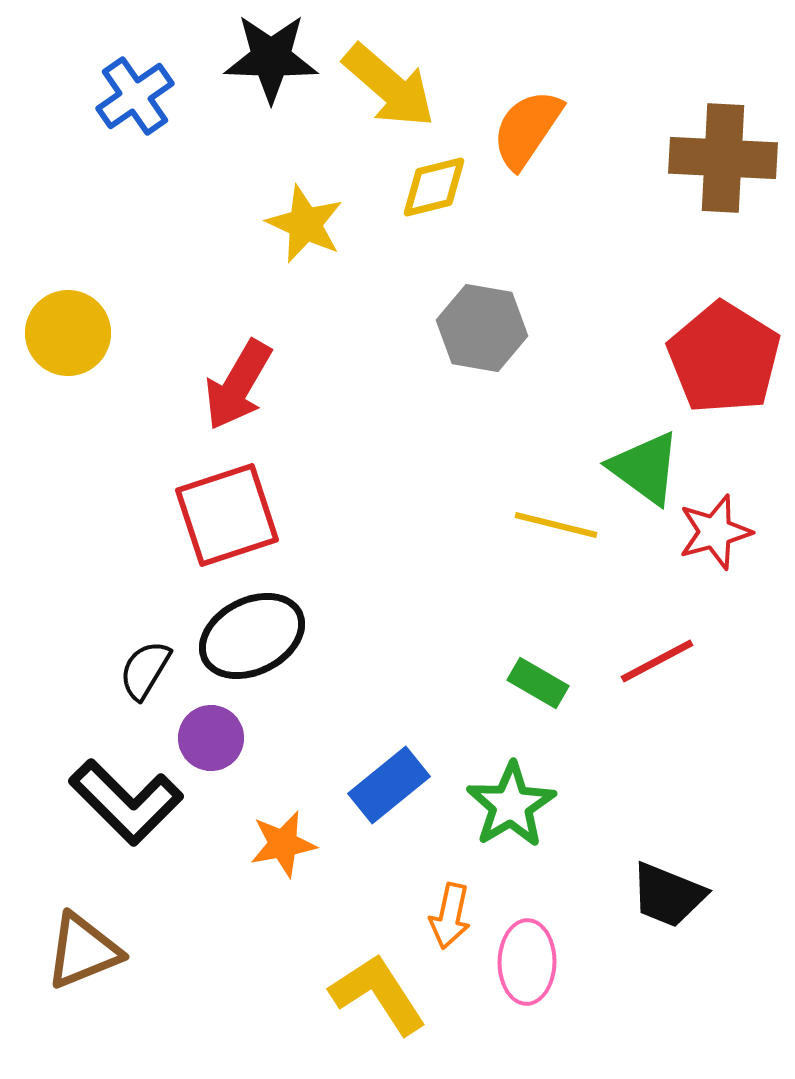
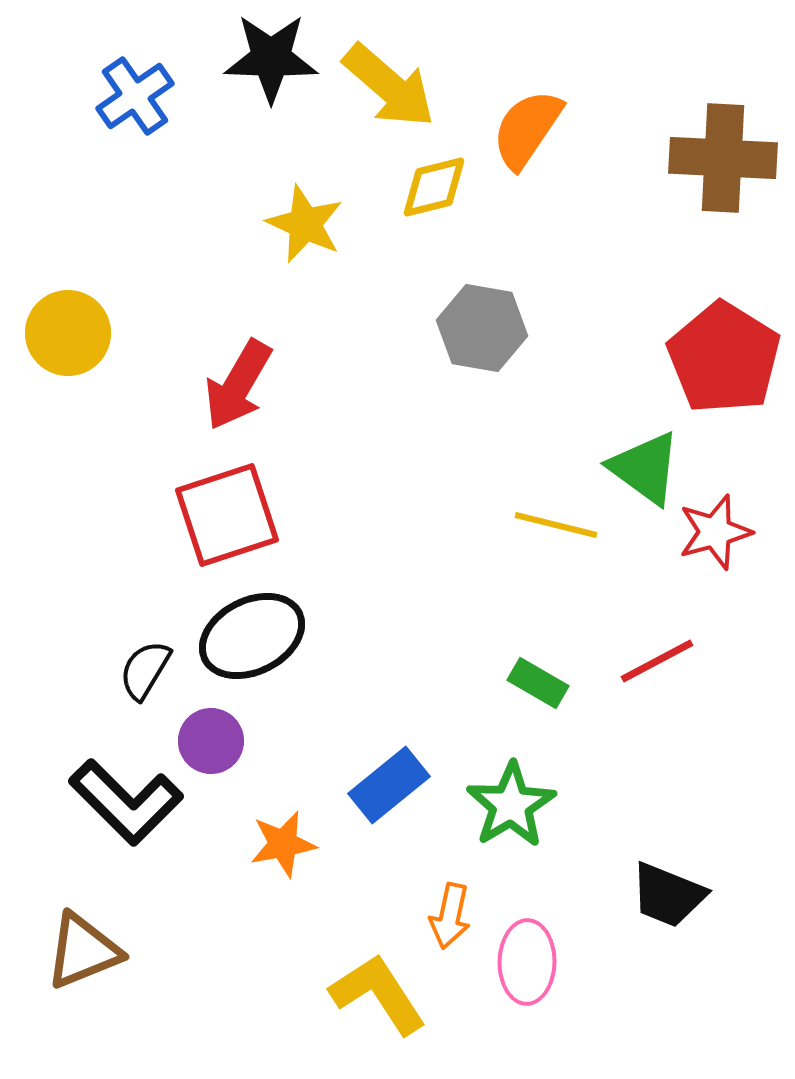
purple circle: moved 3 px down
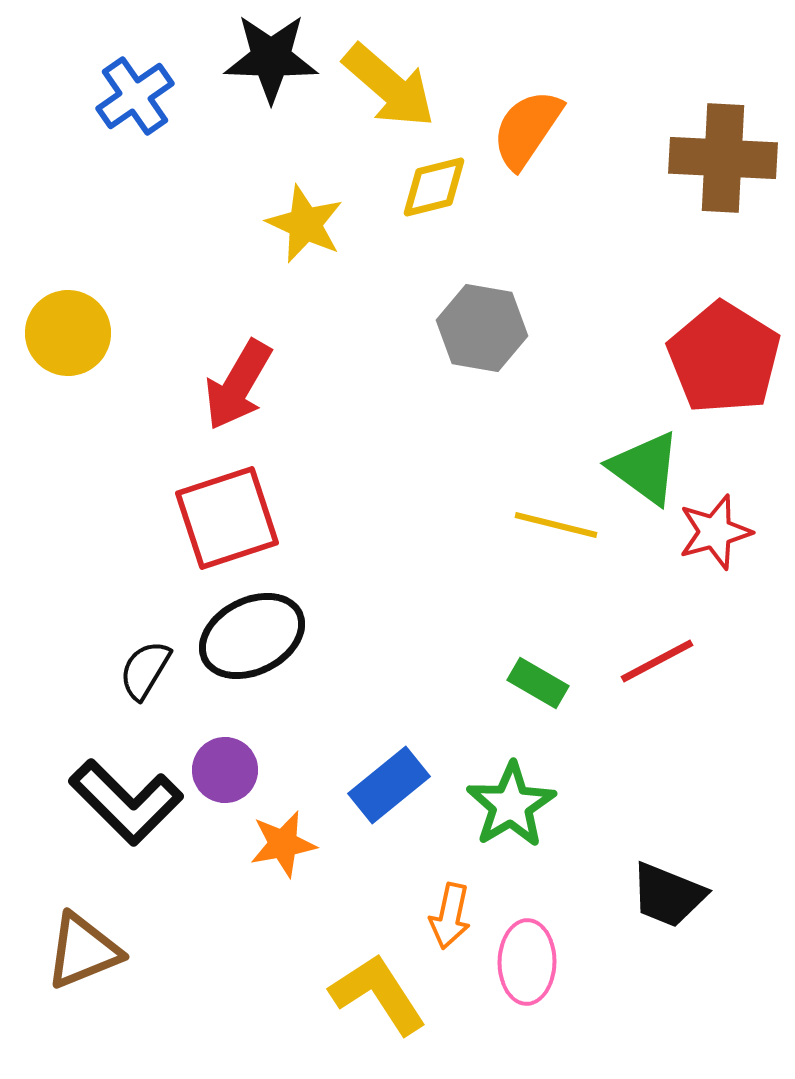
red square: moved 3 px down
purple circle: moved 14 px right, 29 px down
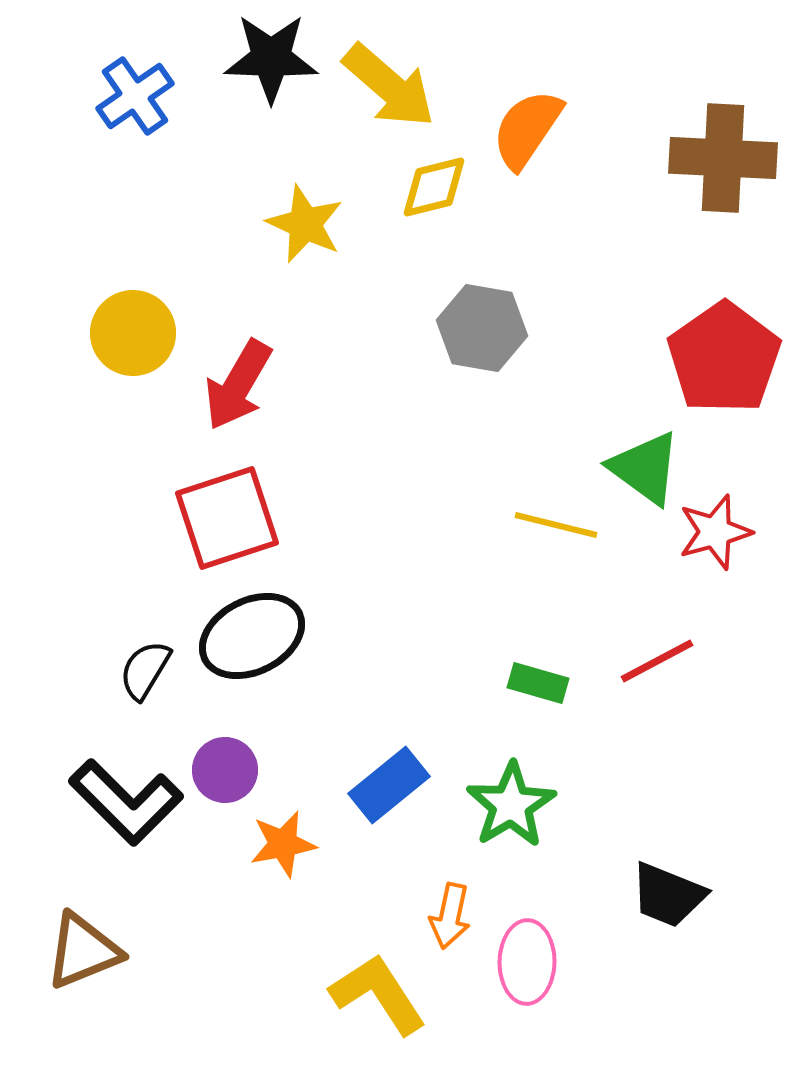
yellow circle: moved 65 px right
red pentagon: rotated 5 degrees clockwise
green rectangle: rotated 14 degrees counterclockwise
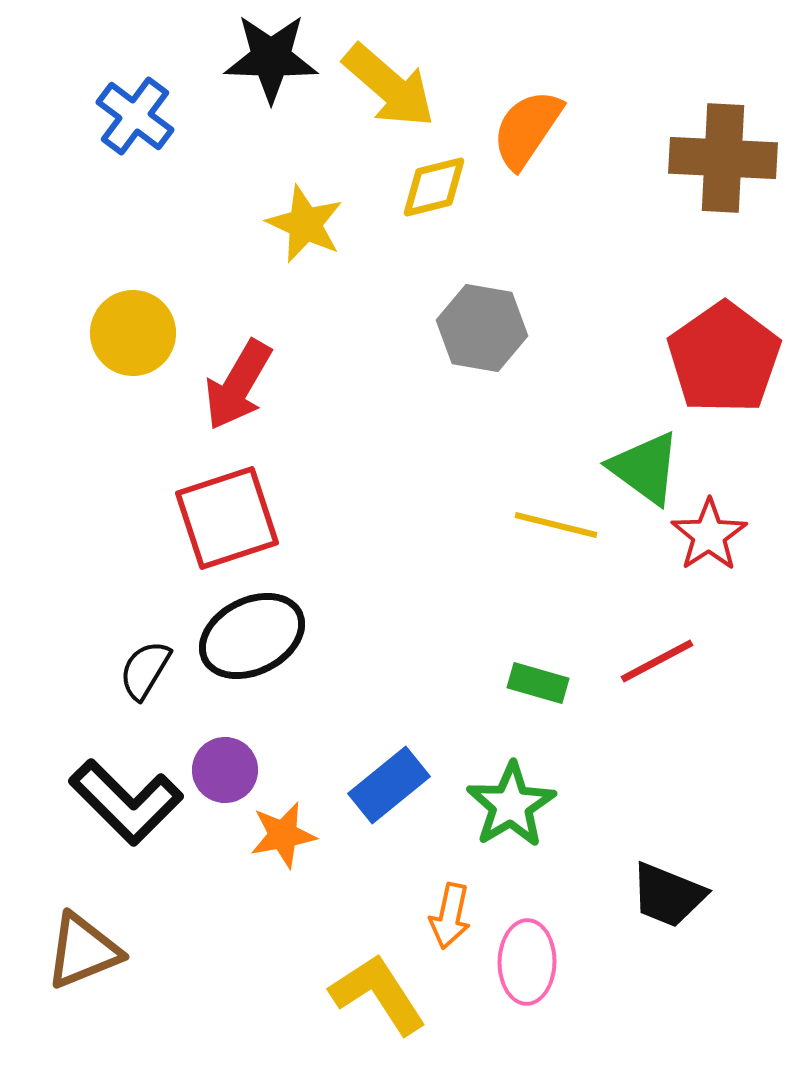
blue cross: moved 20 px down; rotated 18 degrees counterclockwise
red star: moved 6 px left, 3 px down; rotated 18 degrees counterclockwise
orange star: moved 9 px up
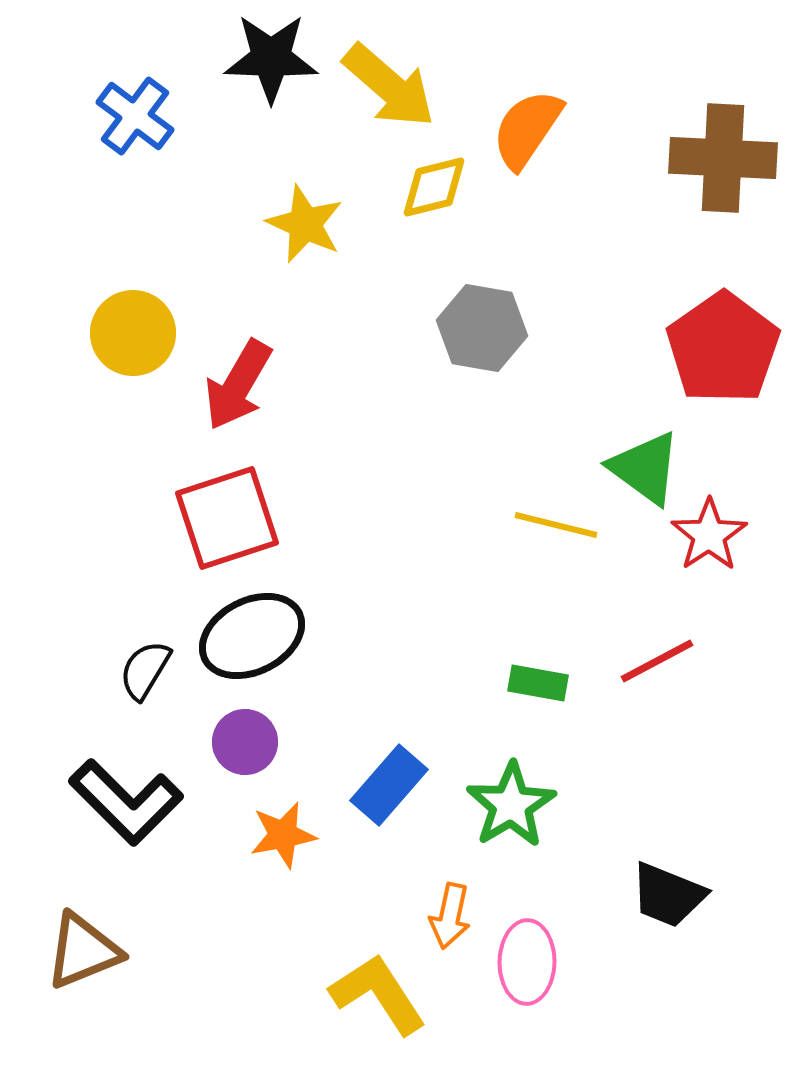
red pentagon: moved 1 px left, 10 px up
green rectangle: rotated 6 degrees counterclockwise
purple circle: moved 20 px right, 28 px up
blue rectangle: rotated 10 degrees counterclockwise
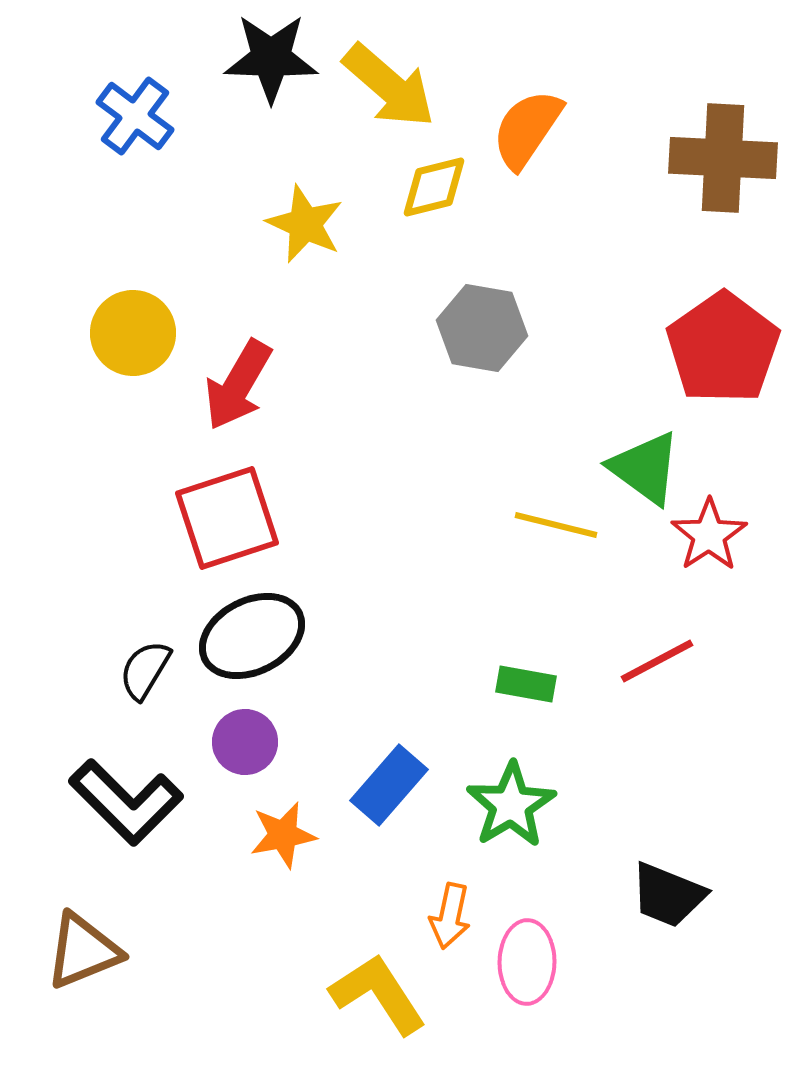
green rectangle: moved 12 px left, 1 px down
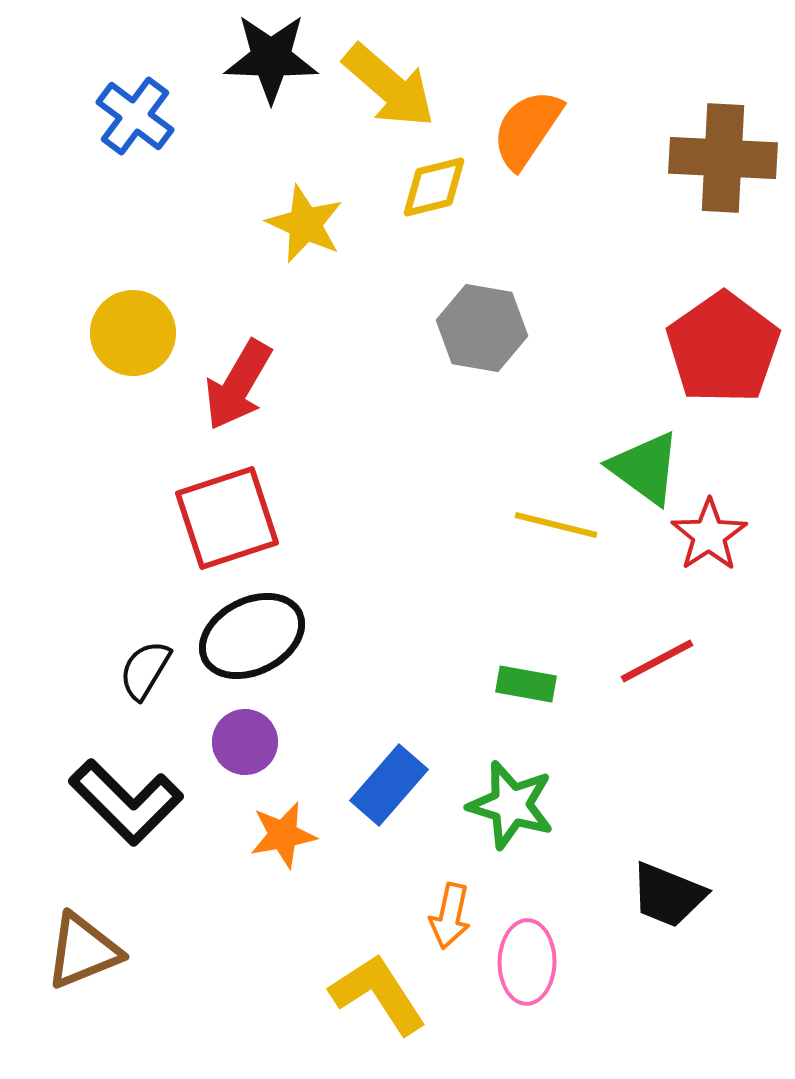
green star: rotated 24 degrees counterclockwise
